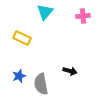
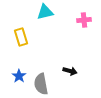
cyan triangle: rotated 36 degrees clockwise
pink cross: moved 1 px right, 4 px down
yellow rectangle: moved 1 px left, 1 px up; rotated 48 degrees clockwise
blue star: rotated 16 degrees counterclockwise
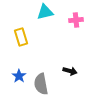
pink cross: moved 8 px left
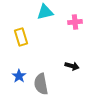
pink cross: moved 1 px left, 2 px down
black arrow: moved 2 px right, 5 px up
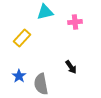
yellow rectangle: moved 1 px right, 1 px down; rotated 60 degrees clockwise
black arrow: moved 1 px left, 1 px down; rotated 40 degrees clockwise
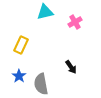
pink cross: rotated 24 degrees counterclockwise
yellow rectangle: moved 1 px left, 7 px down; rotated 18 degrees counterclockwise
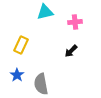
pink cross: rotated 24 degrees clockwise
black arrow: moved 16 px up; rotated 80 degrees clockwise
blue star: moved 2 px left, 1 px up
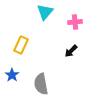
cyan triangle: rotated 36 degrees counterclockwise
blue star: moved 5 px left
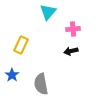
cyan triangle: moved 3 px right
pink cross: moved 2 px left, 7 px down
black arrow: rotated 32 degrees clockwise
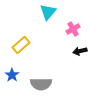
pink cross: rotated 24 degrees counterclockwise
yellow rectangle: rotated 24 degrees clockwise
black arrow: moved 9 px right
gray semicircle: rotated 80 degrees counterclockwise
